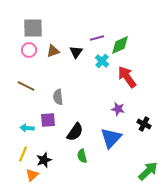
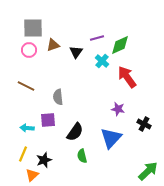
brown triangle: moved 6 px up
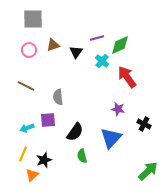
gray square: moved 9 px up
cyan arrow: rotated 24 degrees counterclockwise
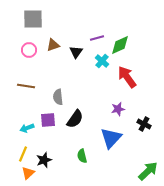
brown line: rotated 18 degrees counterclockwise
purple star: rotated 24 degrees counterclockwise
black semicircle: moved 13 px up
orange triangle: moved 4 px left, 2 px up
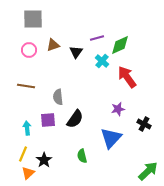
cyan arrow: rotated 104 degrees clockwise
black star: rotated 14 degrees counterclockwise
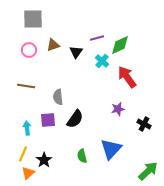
blue triangle: moved 11 px down
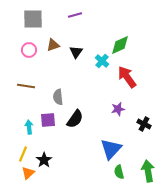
purple line: moved 22 px left, 23 px up
cyan arrow: moved 2 px right, 1 px up
green semicircle: moved 37 px right, 16 px down
green arrow: rotated 55 degrees counterclockwise
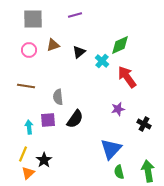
black triangle: moved 3 px right; rotated 16 degrees clockwise
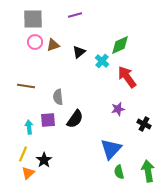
pink circle: moved 6 px right, 8 px up
